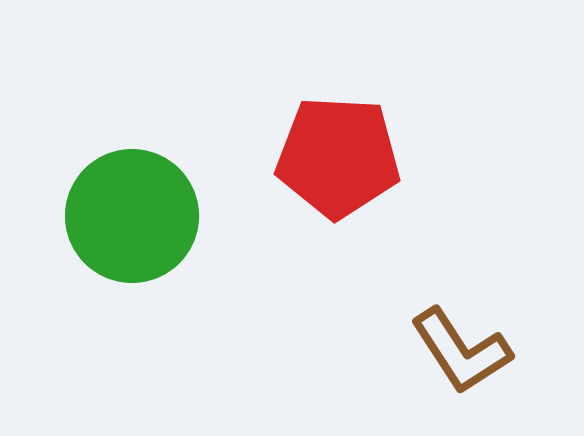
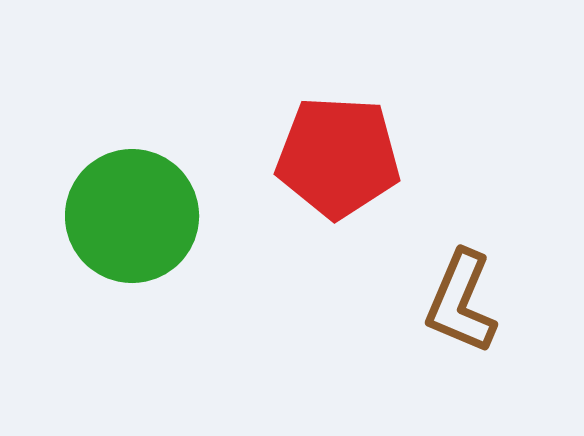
brown L-shape: moved 49 px up; rotated 56 degrees clockwise
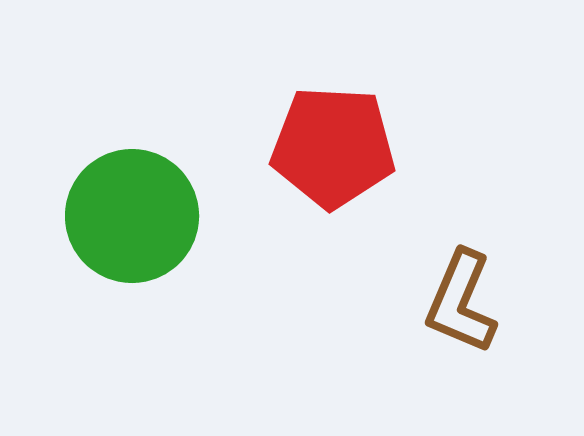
red pentagon: moved 5 px left, 10 px up
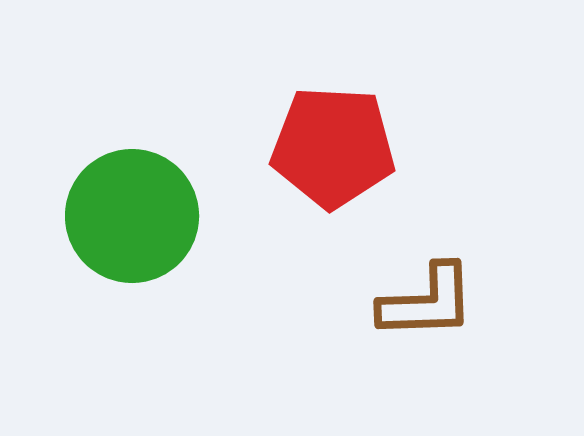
brown L-shape: moved 34 px left; rotated 115 degrees counterclockwise
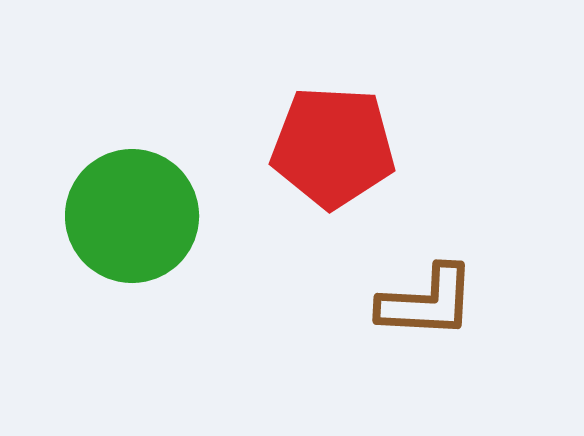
brown L-shape: rotated 5 degrees clockwise
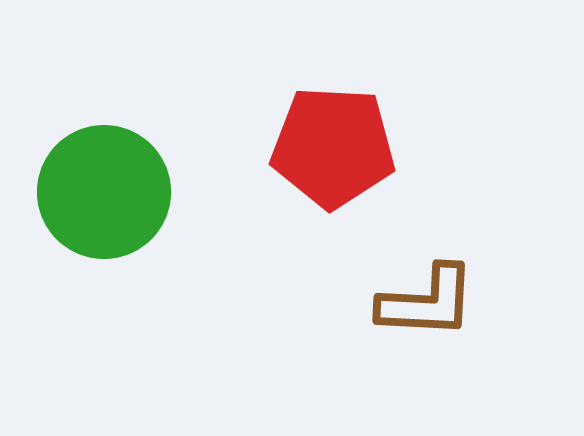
green circle: moved 28 px left, 24 px up
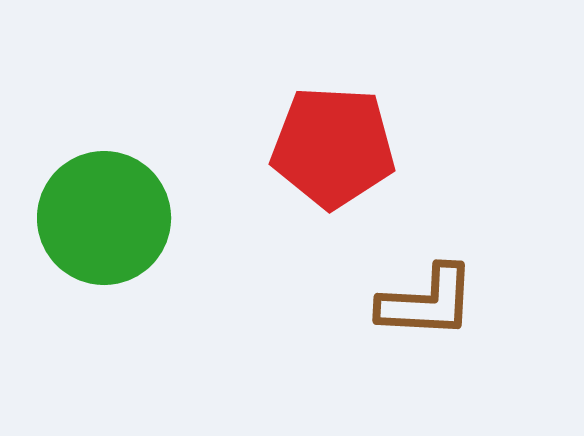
green circle: moved 26 px down
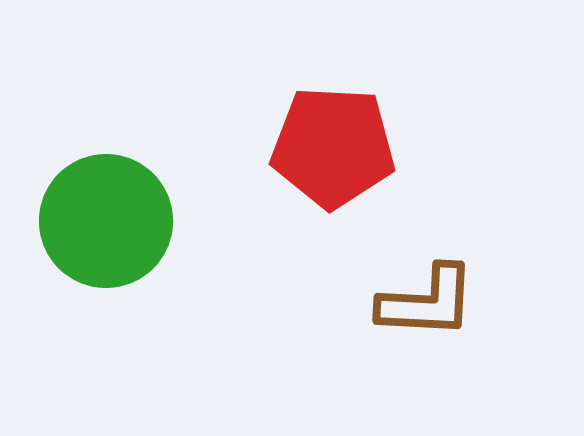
green circle: moved 2 px right, 3 px down
